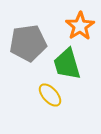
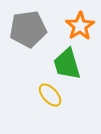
gray pentagon: moved 14 px up
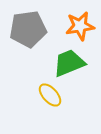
orange star: rotated 24 degrees clockwise
green trapezoid: moved 2 px right, 1 px up; rotated 84 degrees clockwise
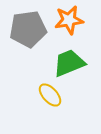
orange star: moved 11 px left, 6 px up
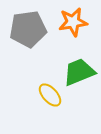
orange star: moved 4 px right, 2 px down
green trapezoid: moved 10 px right, 9 px down
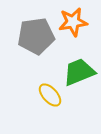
gray pentagon: moved 8 px right, 7 px down
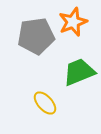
orange star: rotated 12 degrees counterclockwise
yellow ellipse: moved 5 px left, 8 px down
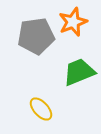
yellow ellipse: moved 4 px left, 6 px down
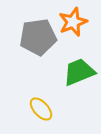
gray pentagon: moved 2 px right, 1 px down
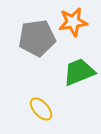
orange star: rotated 12 degrees clockwise
gray pentagon: moved 1 px left, 1 px down
